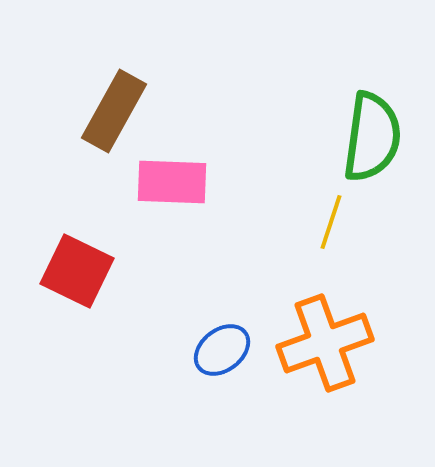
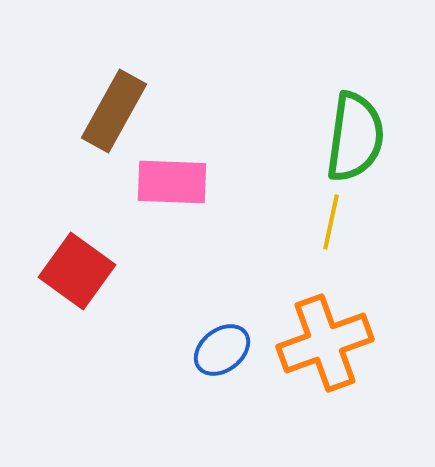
green semicircle: moved 17 px left
yellow line: rotated 6 degrees counterclockwise
red square: rotated 10 degrees clockwise
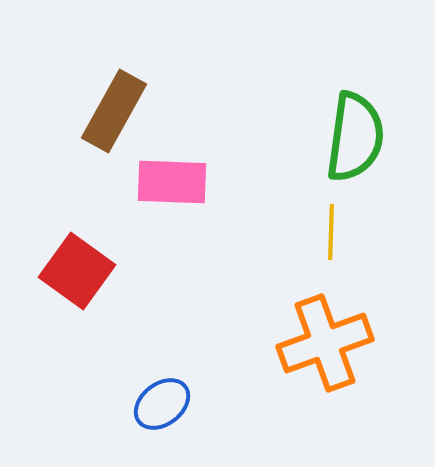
yellow line: moved 10 px down; rotated 10 degrees counterclockwise
blue ellipse: moved 60 px left, 54 px down
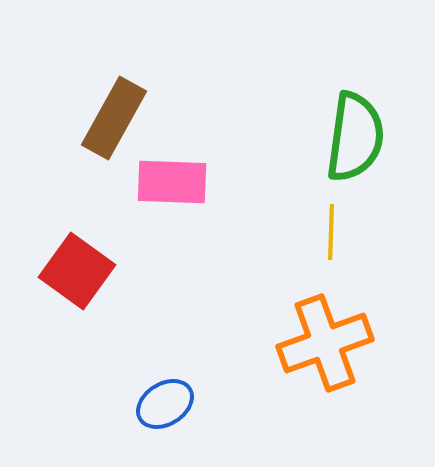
brown rectangle: moved 7 px down
blue ellipse: moved 3 px right; rotated 6 degrees clockwise
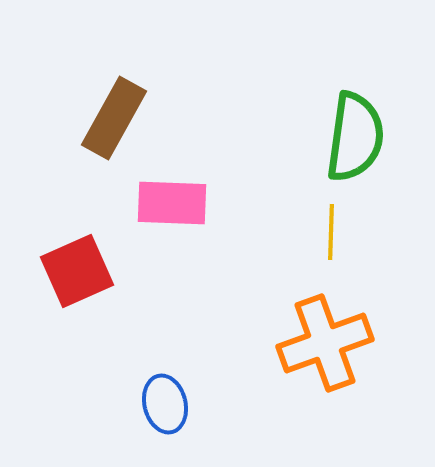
pink rectangle: moved 21 px down
red square: rotated 30 degrees clockwise
blue ellipse: rotated 72 degrees counterclockwise
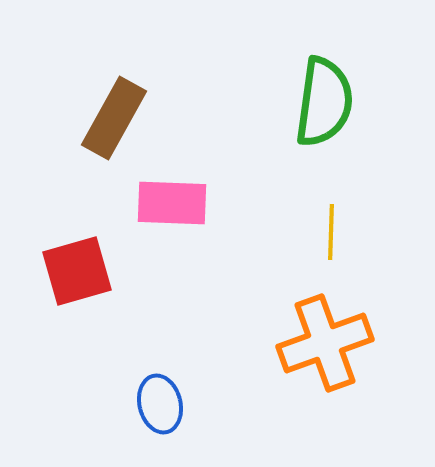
green semicircle: moved 31 px left, 35 px up
red square: rotated 8 degrees clockwise
blue ellipse: moved 5 px left
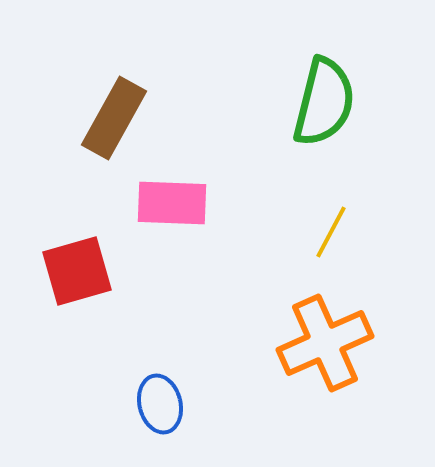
green semicircle: rotated 6 degrees clockwise
yellow line: rotated 26 degrees clockwise
orange cross: rotated 4 degrees counterclockwise
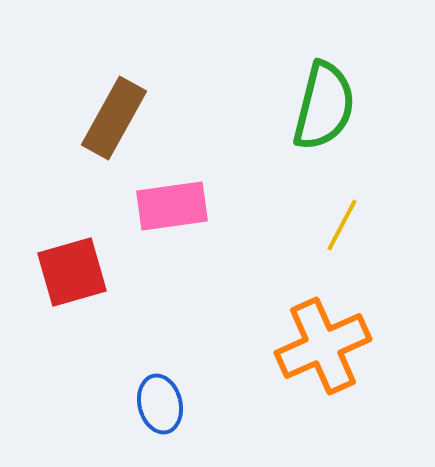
green semicircle: moved 4 px down
pink rectangle: moved 3 px down; rotated 10 degrees counterclockwise
yellow line: moved 11 px right, 7 px up
red square: moved 5 px left, 1 px down
orange cross: moved 2 px left, 3 px down
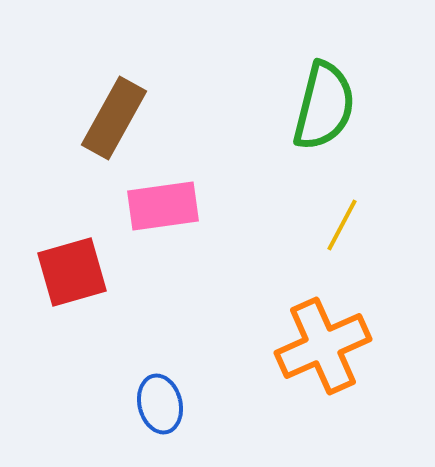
pink rectangle: moved 9 px left
